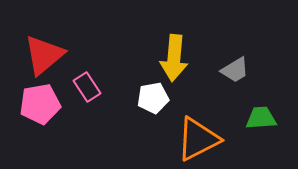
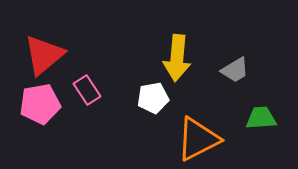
yellow arrow: moved 3 px right
pink rectangle: moved 3 px down
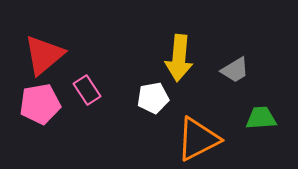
yellow arrow: moved 2 px right
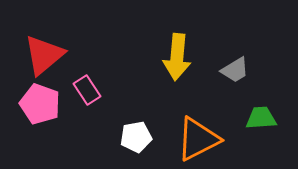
yellow arrow: moved 2 px left, 1 px up
white pentagon: moved 17 px left, 39 px down
pink pentagon: rotated 30 degrees clockwise
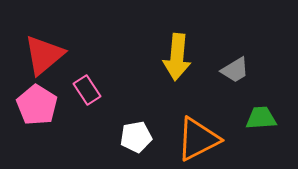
pink pentagon: moved 3 px left, 1 px down; rotated 12 degrees clockwise
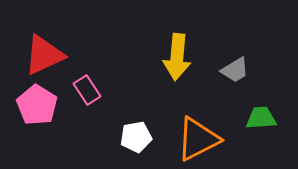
red triangle: rotated 15 degrees clockwise
